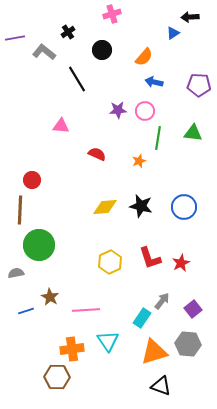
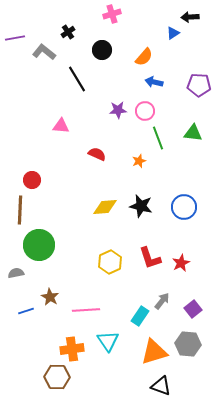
green line: rotated 30 degrees counterclockwise
cyan rectangle: moved 2 px left, 2 px up
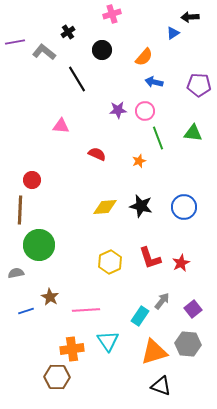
purple line: moved 4 px down
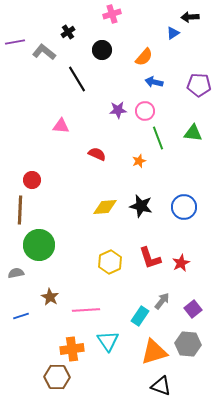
blue line: moved 5 px left, 5 px down
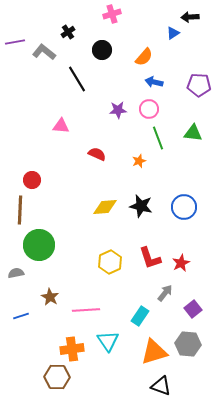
pink circle: moved 4 px right, 2 px up
gray arrow: moved 3 px right, 8 px up
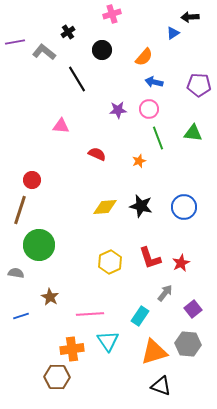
brown line: rotated 16 degrees clockwise
gray semicircle: rotated 21 degrees clockwise
pink line: moved 4 px right, 4 px down
